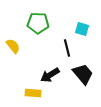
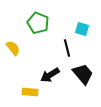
green pentagon: rotated 20 degrees clockwise
yellow semicircle: moved 2 px down
yellow rectangle: moved 3 px left, 1 px up
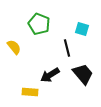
green pentagon: moved 1 px right, 1 px down
yellow semicircle: moved 1 px right, 1 px up
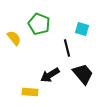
yellow semicircle: moved 9 px up
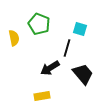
cyan square: moved 2 px left
yellow semicircle: rotated 28 degrees clockwise
black line: rotated 30 degrees clockwise
black arrow: moved 7 px up
yellow rectangle: moved 12 px right, 4 px down; rotated 14 degrees counterclockwise
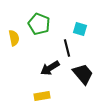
black line: rotated 30 degrees counterclockwise
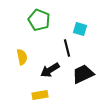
green pentagon: moved 4 px up
yellow semicircle: moved 8 px right, 19 px down
black arrow: moved 2 px down
black trapezoid: rotated 75 degrees counterclockwise
yellow rectangle: moved 2 px left, 1 px up
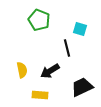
yellow semicircle: moved 13 px down
black arrow: moved 1 px down
black trapezoid: moved 1 px left, 13 px down
yellow rectangle: rotated 14 degrees clockwise
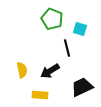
green pentagon: moved 13 px right, 1 px up
